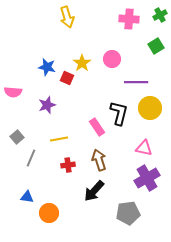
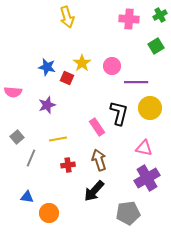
pink circle: moved 7 px down
yellow line: moved 1 px left
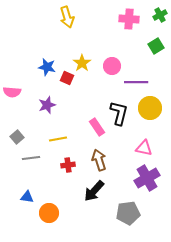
pink semicircle: moved 1 px left
gray line: rotated 60 degrees clockwise
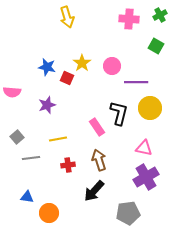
green square: rotated 28 degrees counterclockwise
purple cross: moved 1 px left, 1 px up
